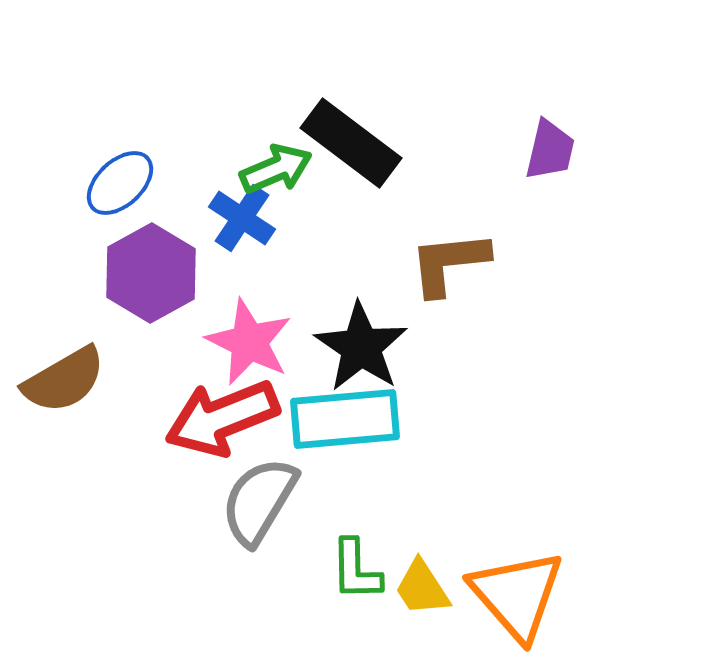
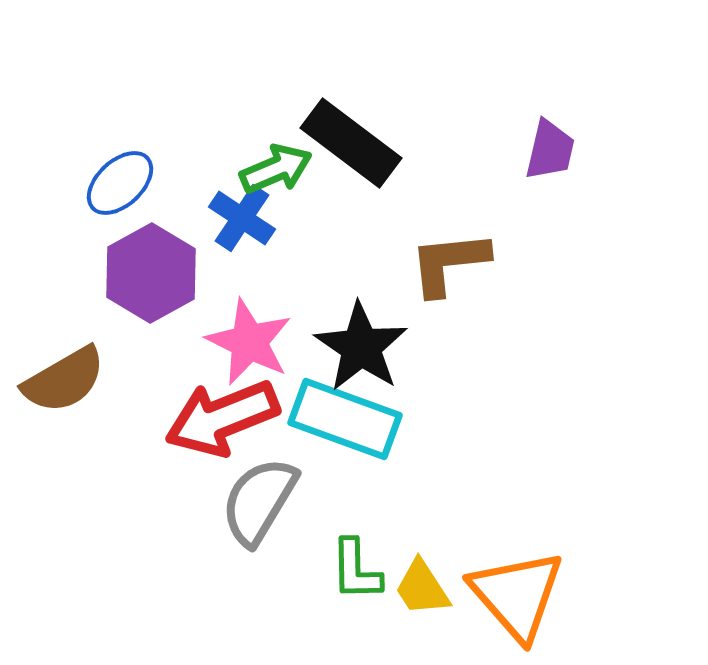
cyan rectangle: rotated 25 degrees clockwise
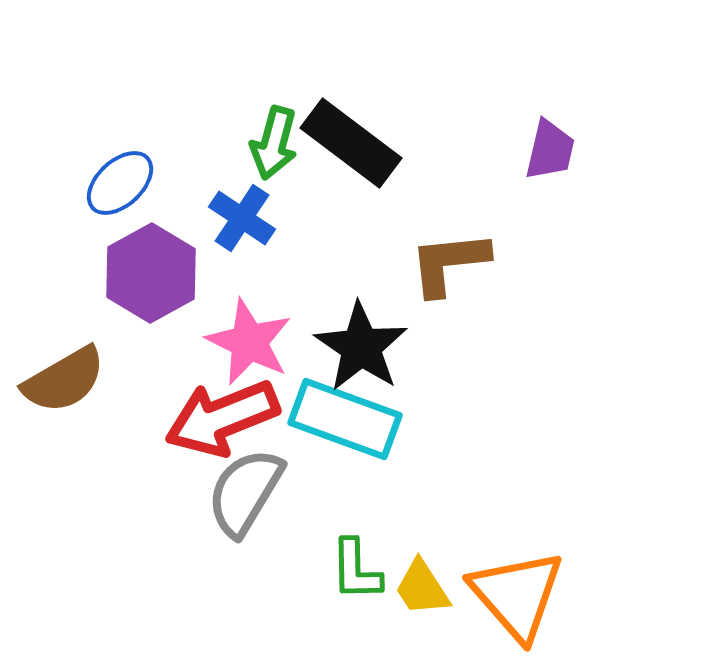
green arrow: moved 2 px left, 26 px up; rotated 128 degrees clockwise
gray semicircle: moved 14 px left, 9 px up
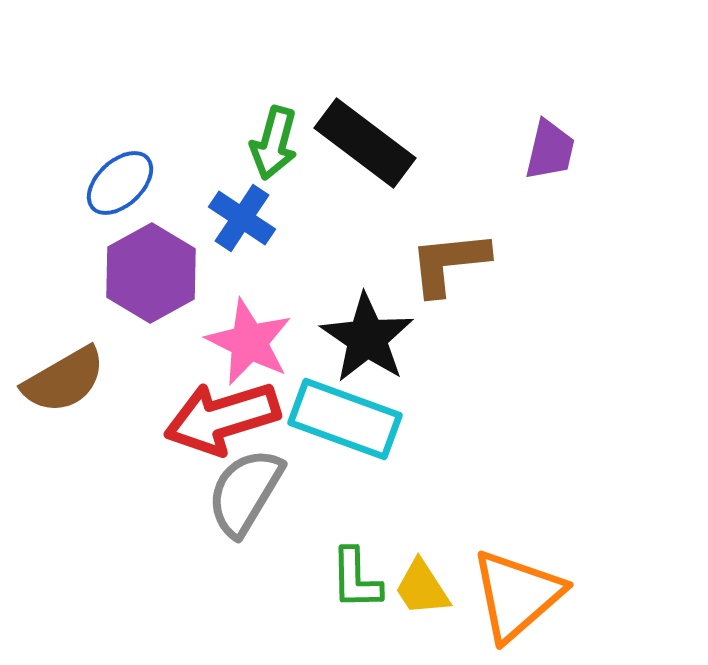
black rectangle: moved 14 px right
black star: moved 6 px right, 9 px up
red arrow: rotated 5 degrees clockwise
green L-shape: moved 9 px down
orange triangle: rotated 30 degrees clockwise
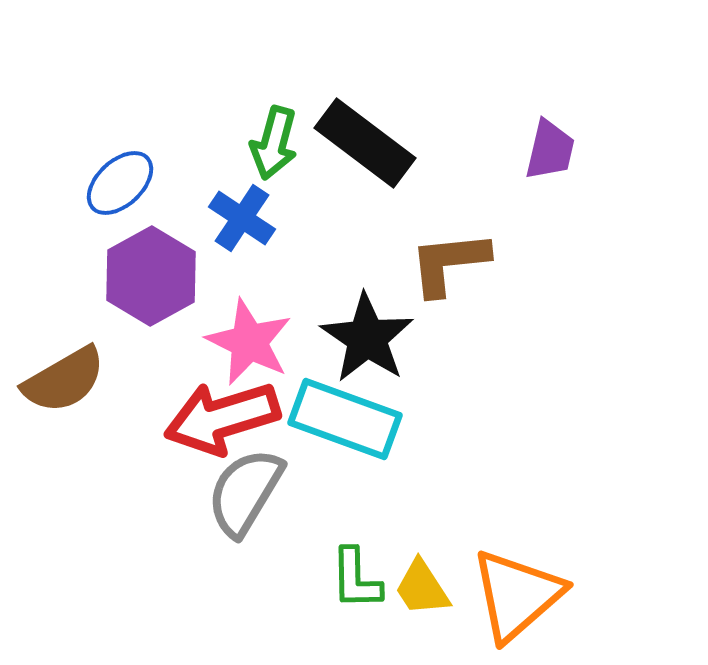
purple hexagon: moved 3 px down
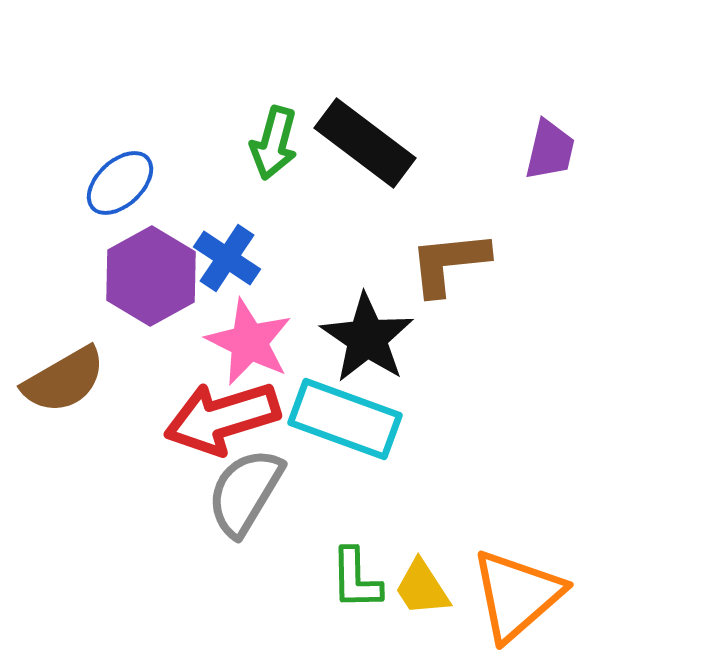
blue cross: moved 15 px left, 40 px down
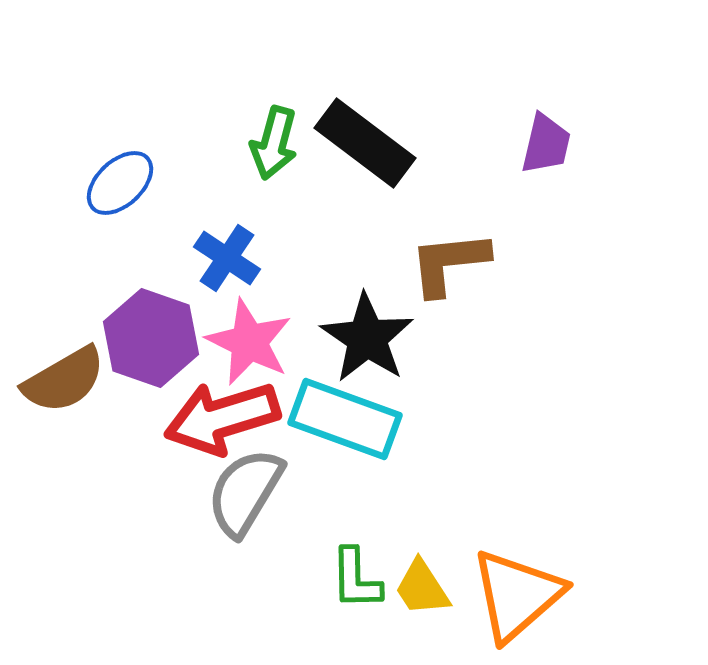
purple trapezoid: moved 4 px left, 6 px up
purple hexagon: moved 62 px down; rotated 12 degrees counterclockwise
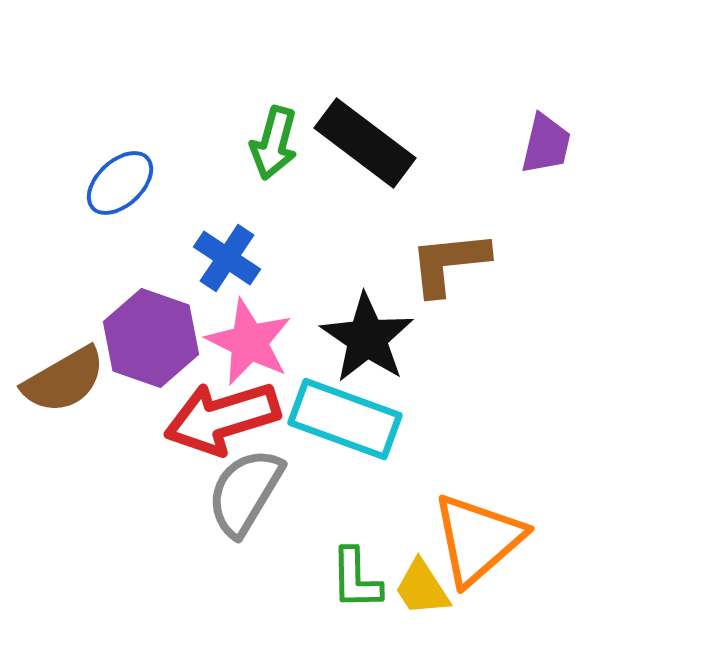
orange triangle: moved 39 px left, 56 px up
